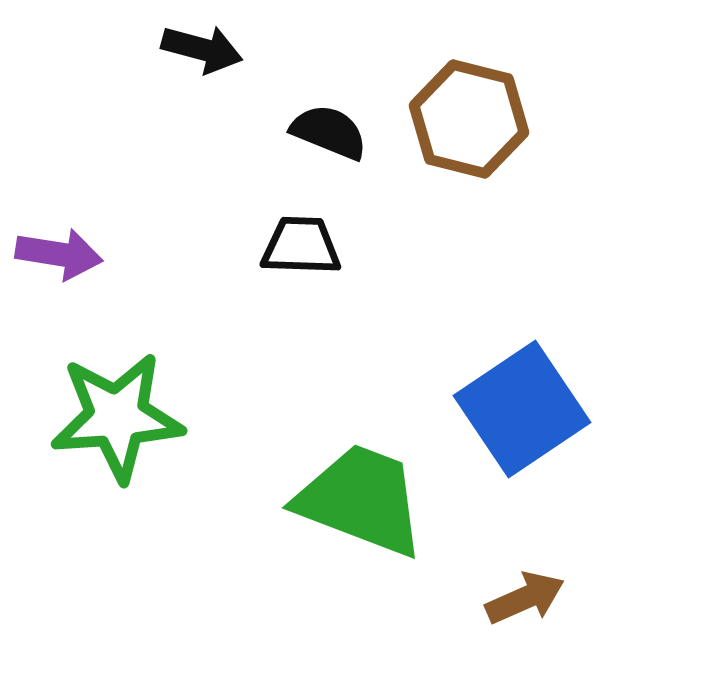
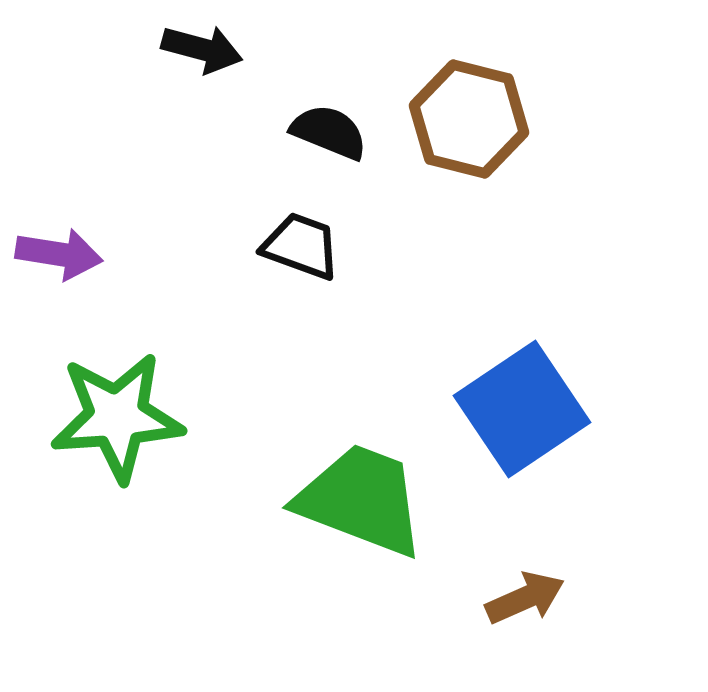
black trapezoid: rotated 18 degrees clockwise
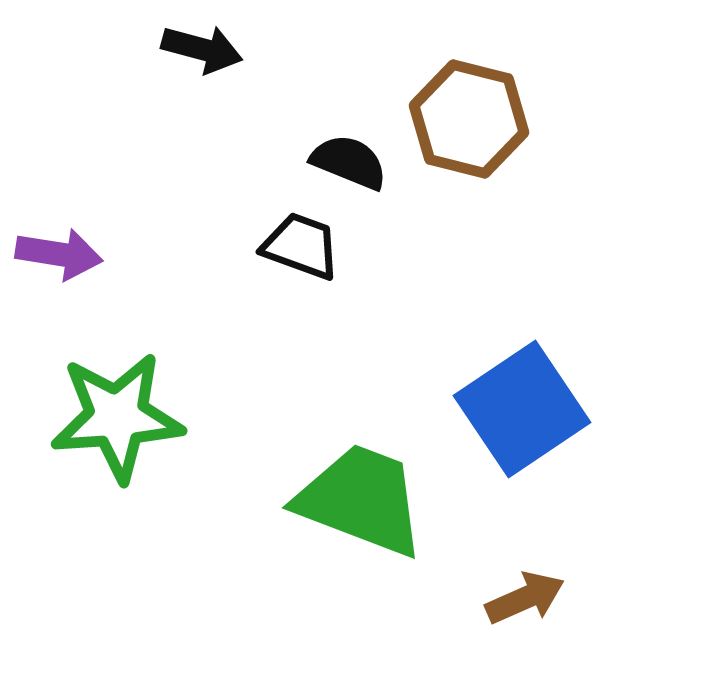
black semicircle: moved 20 px right, 30 px down
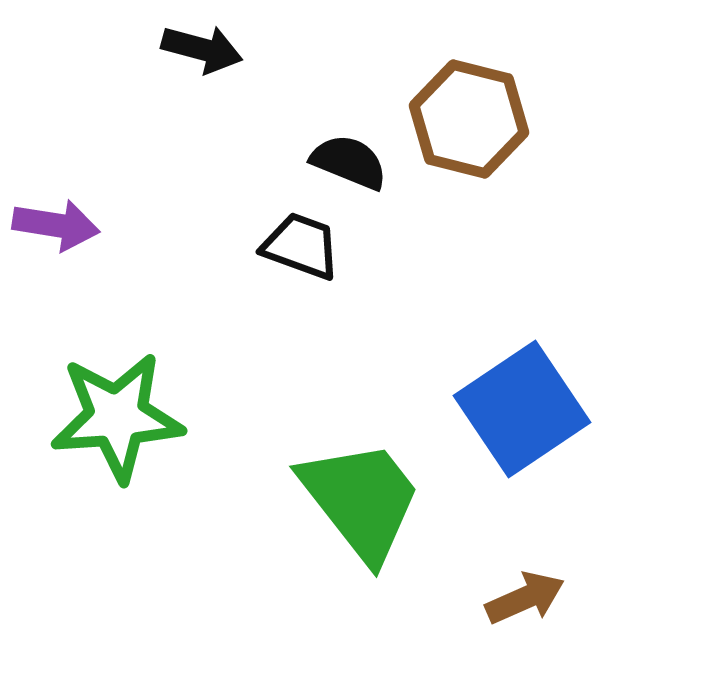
purple arrow: moved 3 px left, 29 px up
green trapezoid: rotated 31 degrees clockwise
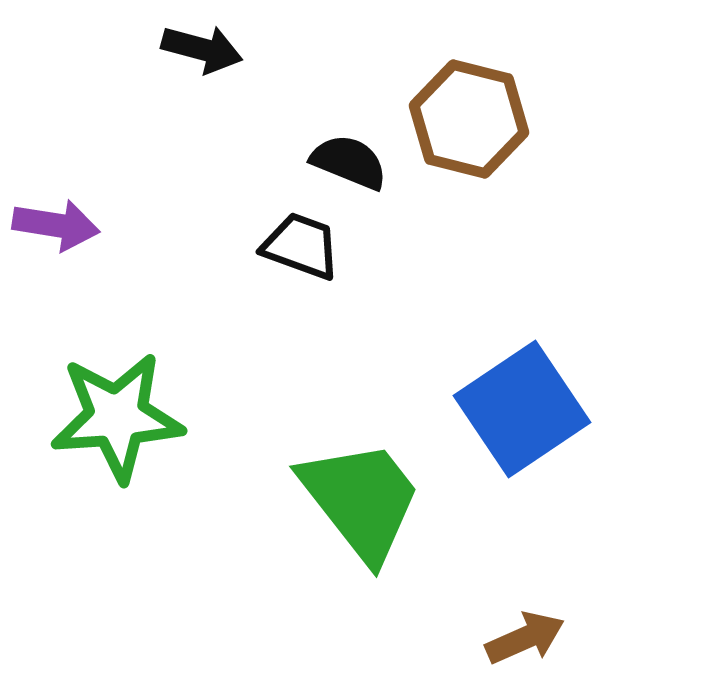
brown arrow: moved 40 px down
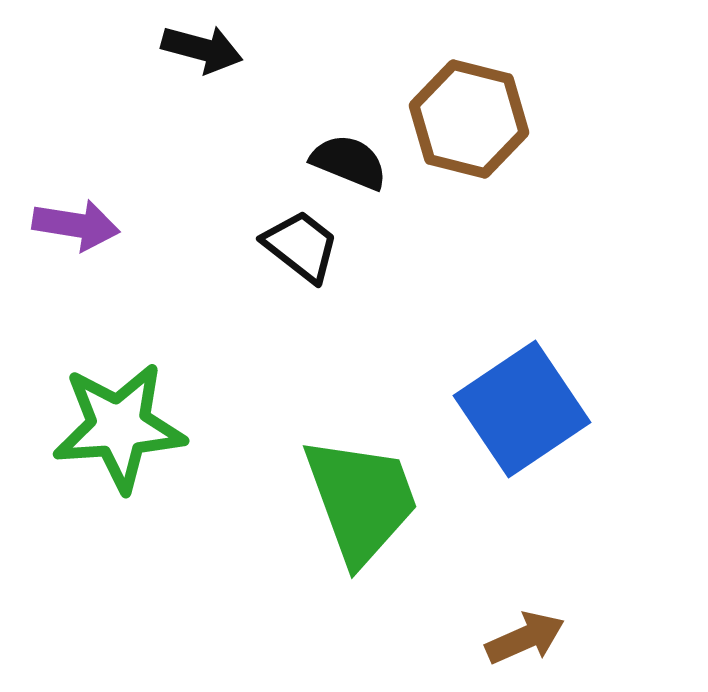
purple arrow: moved 20 px right
black trapezoid: rotated 18 degrees clockwise
green star: moved 2 px right, 10 px down
green trapezoid: rotated 18 degrees clockwise
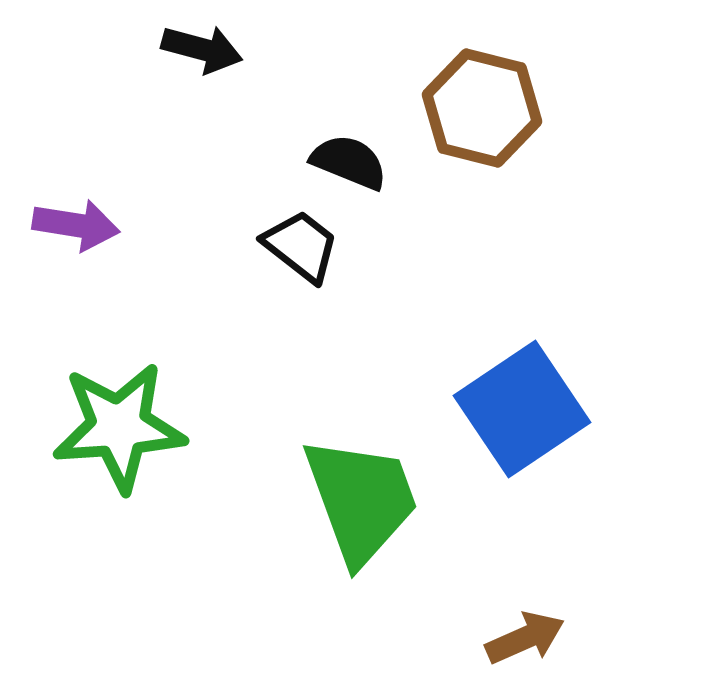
brown hexagon: moved 13 px right, 11 px up
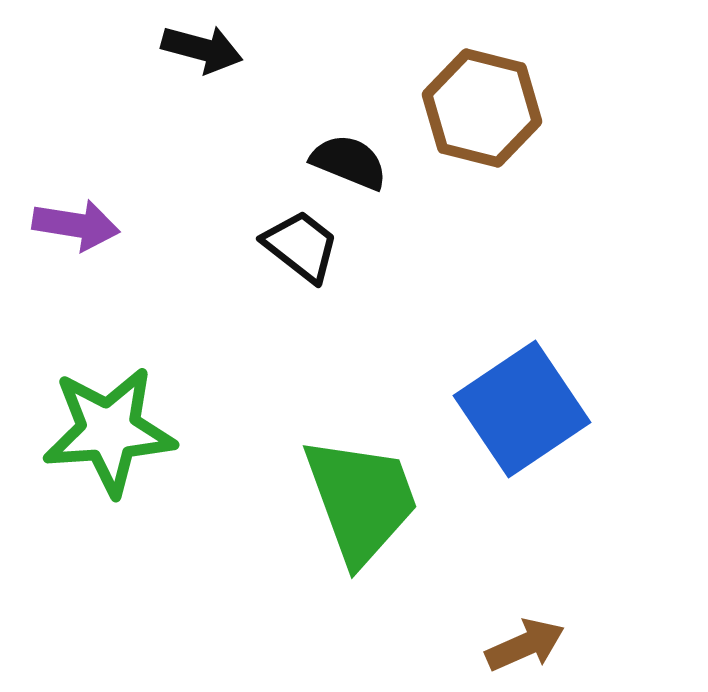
green star: moved 10 px left, 4 px down
brown arrow: moved 7 px down
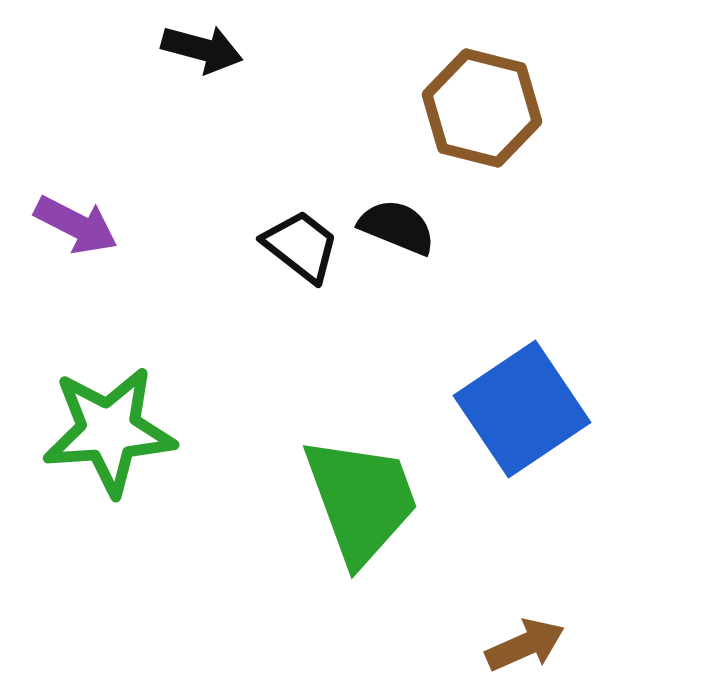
black semicircle: moved 48 px right, 65 px down
purple arrow: rotated 18 degrees clockwise
